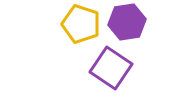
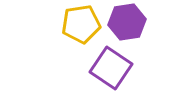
yellow pentagon: rotated 27 degrees counterclockwise
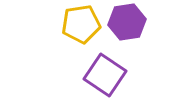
purple square: moved 6 px left, 7 px down
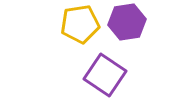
yellow pentagon: moved 1 px left
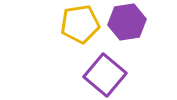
purple square: rotated 6 degrees clockwise
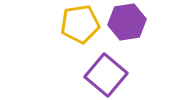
purple square: moved 1 px right
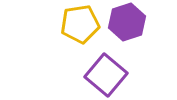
purple hexagon: rotated 9 degrees counterclockwise
